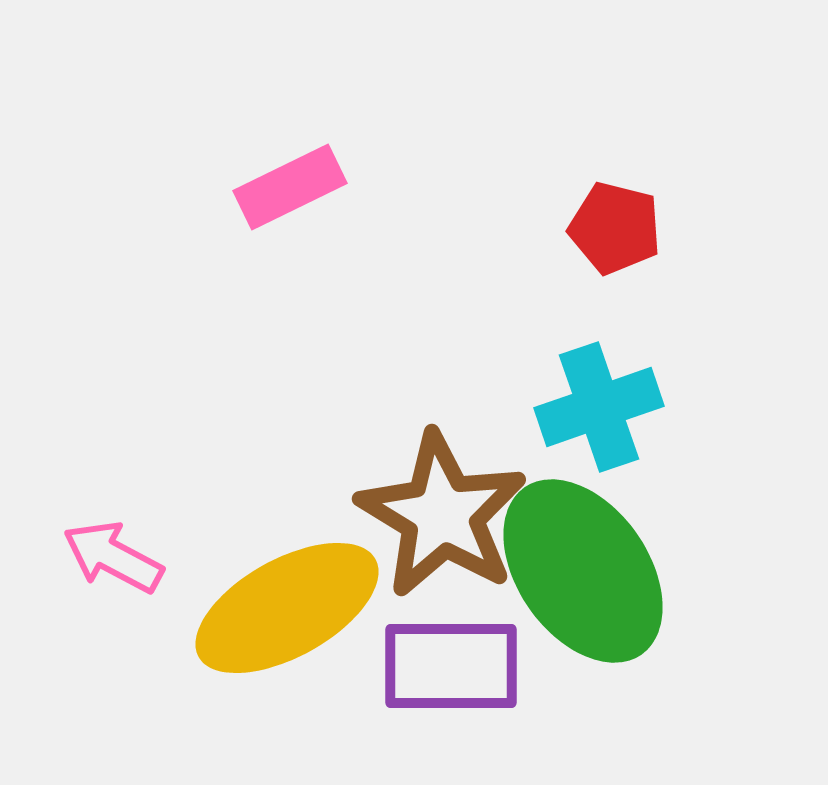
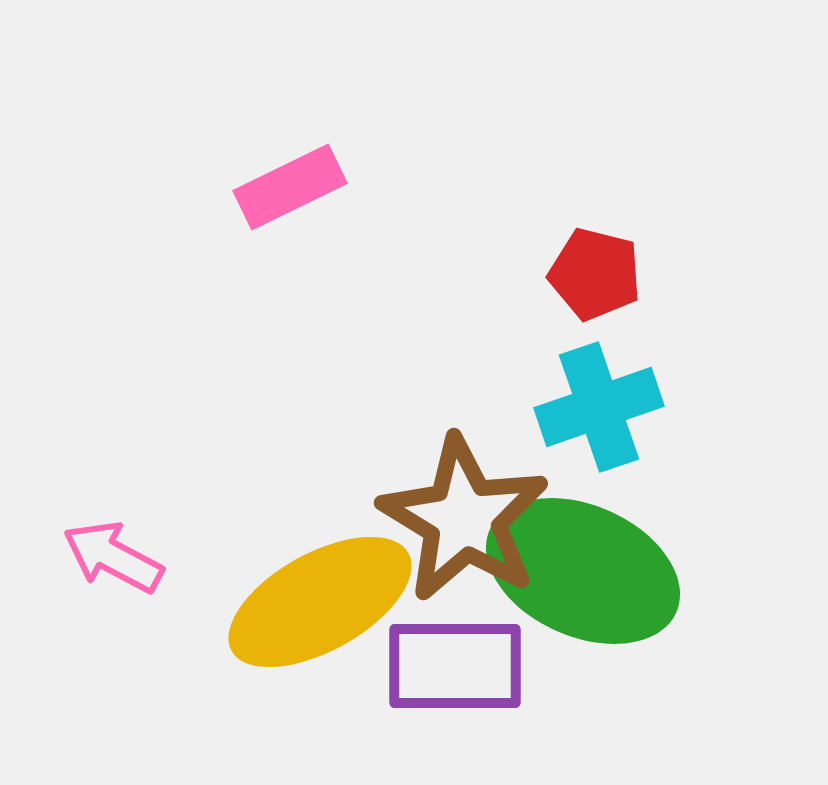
red pentagon: moved 20 px left, 46 px down
brown star: moved 22 px right, 4 px down
green ellipse: rotated 31 degrees counterclockwise
yellow ellipse: moved 33 px right, 6 px up
purple rectangle: moved 4 px right
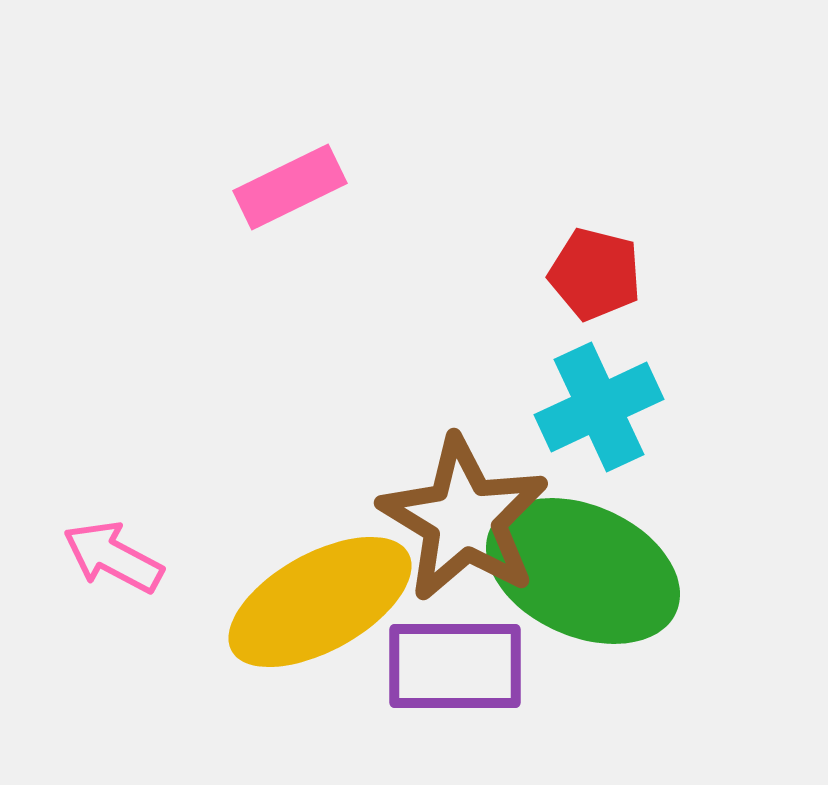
cyan cross: rotated 6 degrees counterclockwise
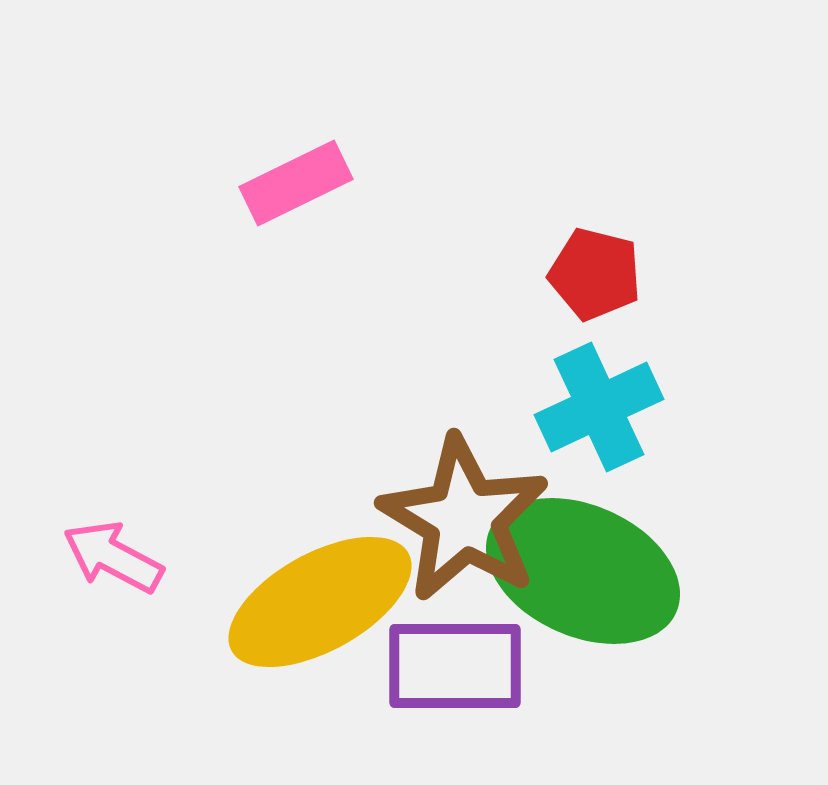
pink rectangle: moved 6 px right, 4 px up
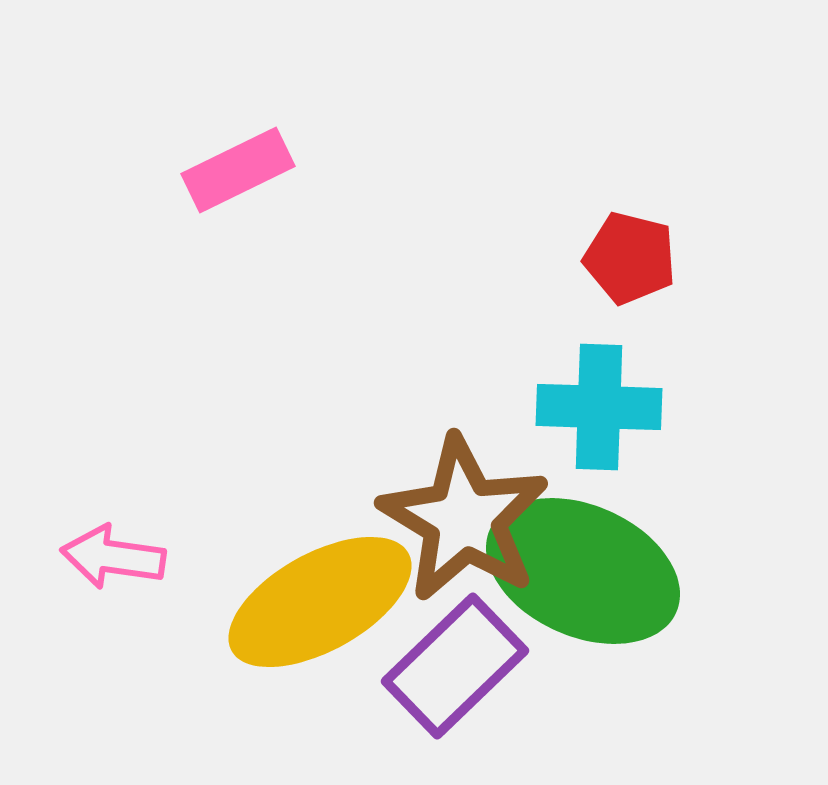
pink rectangle: moved 58 px left, 13 px up
red pentagon: moved 35 px right, 16 px up
cyan cross: rotated 27 degrees clockwise
pink arrow: rotated 20 degrees counterclockwise
purple rectangle: rotated 44 degrees counterclockwise
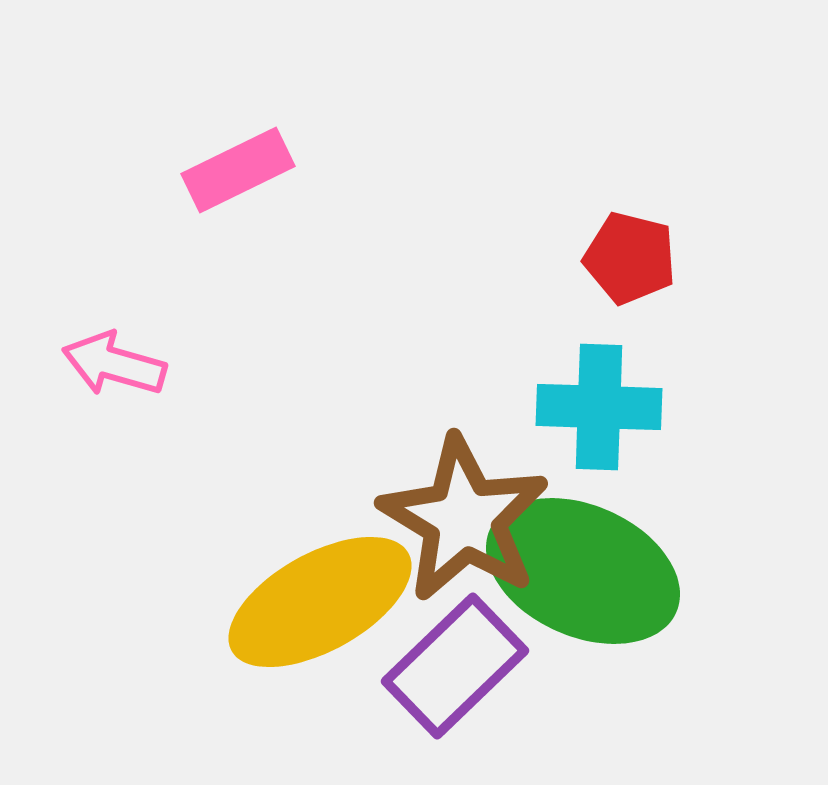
pink arrow: moved 1 px right, 193 px up; rotated 8 degrees clockwise
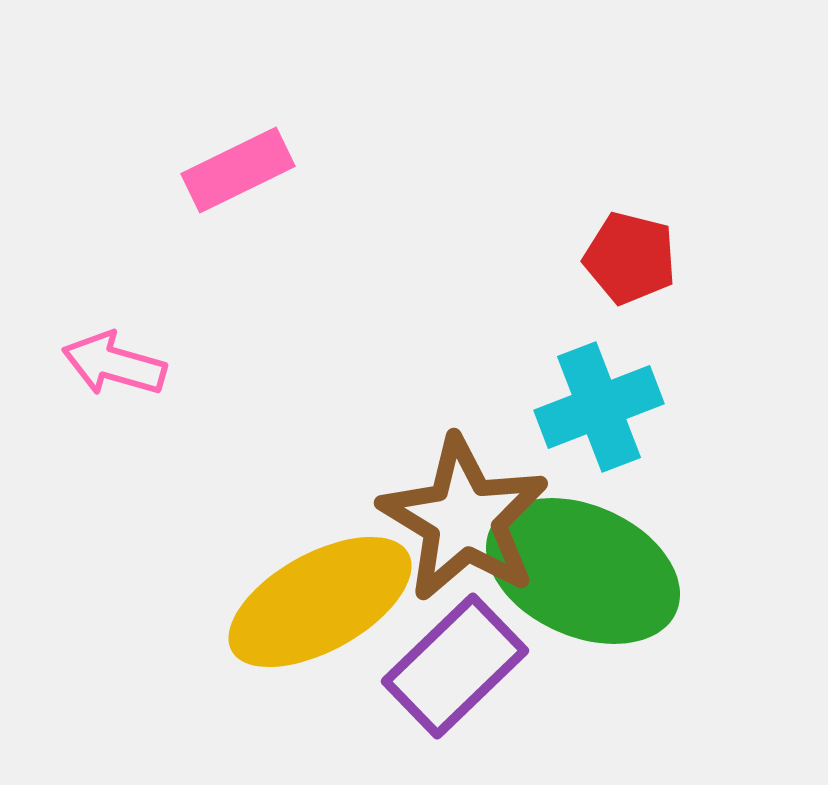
cyan cross: rotated 23 degrees counterclockwise
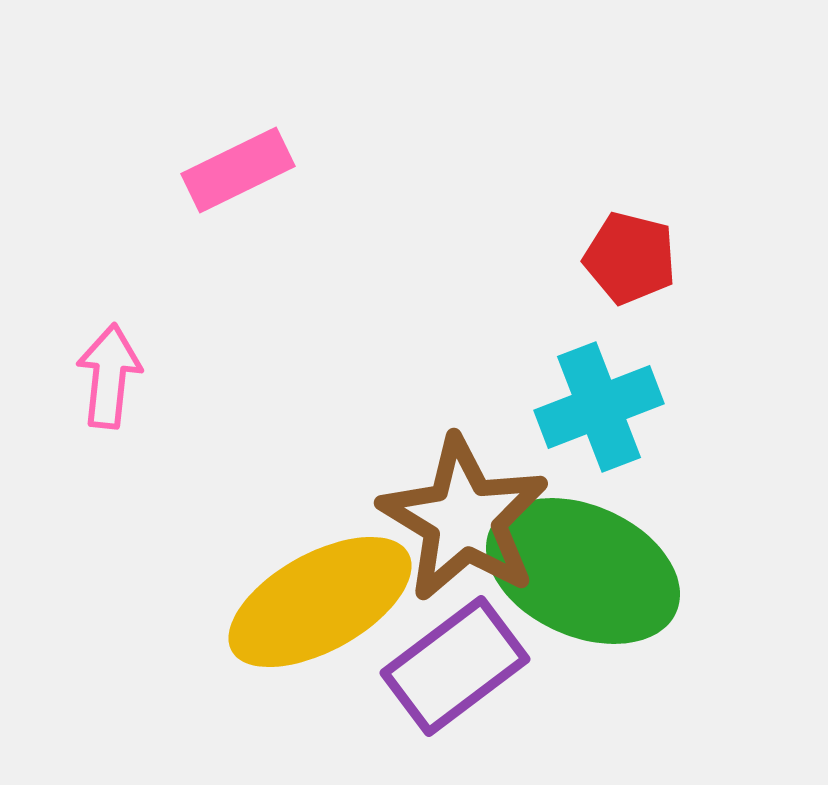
pink arrow: moved 5 px left, 12 px down; rotated 80 degrees clockwise
purple rectangle: rotated 7 degrees clockwise
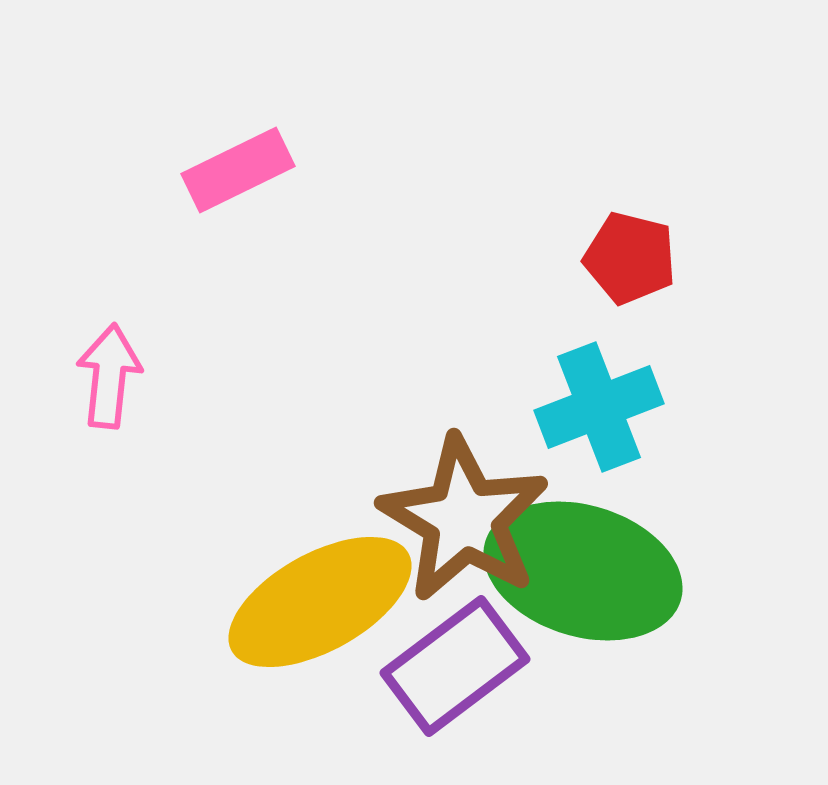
green ellipse: rotated 7 degrees counterclockwise
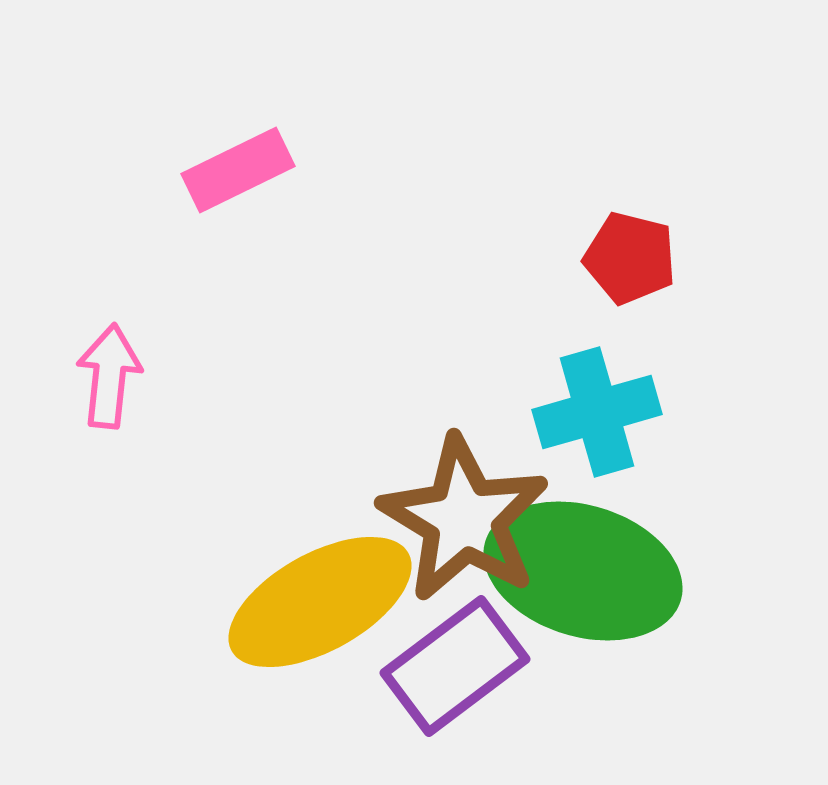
cyan cross: moved 2 px left, 5 px down; rotated 5 degrees clockwise
